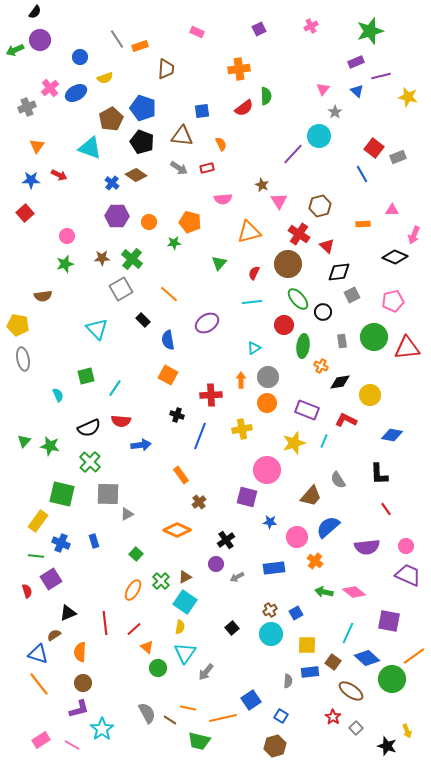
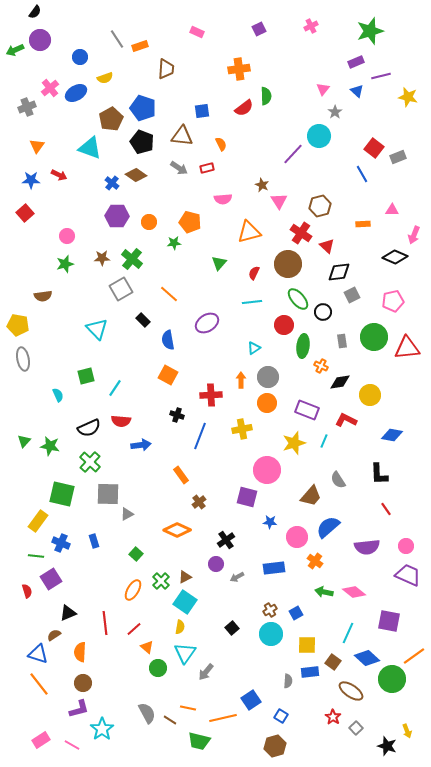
red cross at (299, 234): moved 2 px right, 1 px up
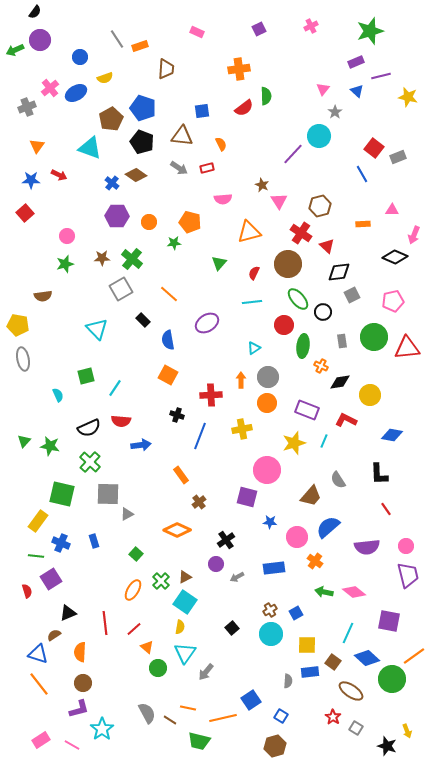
purple trapezoid at (408, 575): rotated 52 degrees clockwise
gray square at (356, 728): rotated 16 degrees counterclockwise
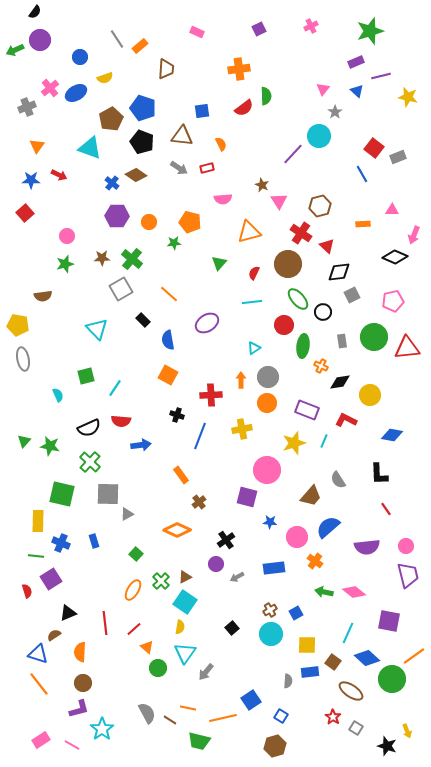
orange rectangle at (140, 46): rotated 21 degrees counterclockwise
yellow rectangle at (38, 521): rotated 35 degrees counterclockwise
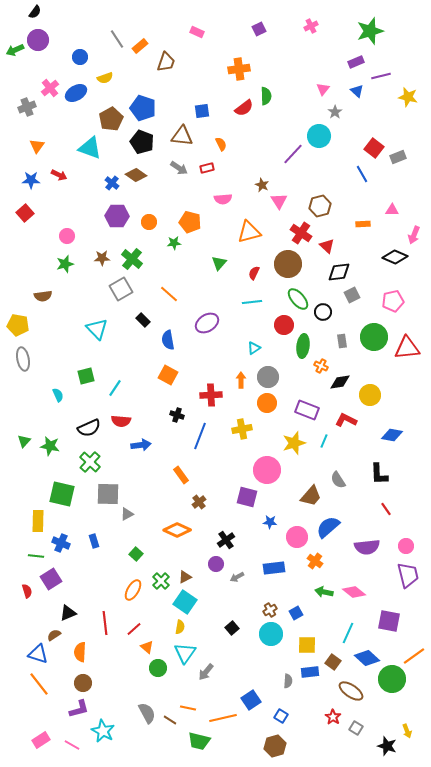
purple circle at (40, 40): moved 2 px left
brown trapezoid at (166, 69): moved 7 px up; rotated 15 degrees clockwise
cyan star at (102, 729): moved 1 px right, 2 px down; rotated 10 degrees counterclockwise
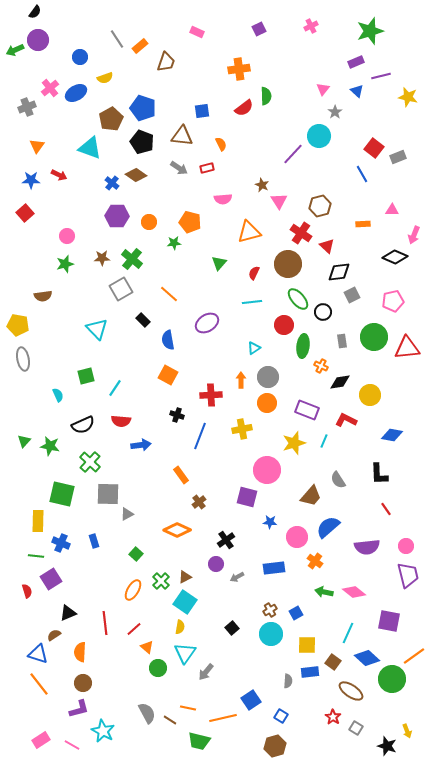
black semicircle at (89, 428): moved 6 px left, 3 px up
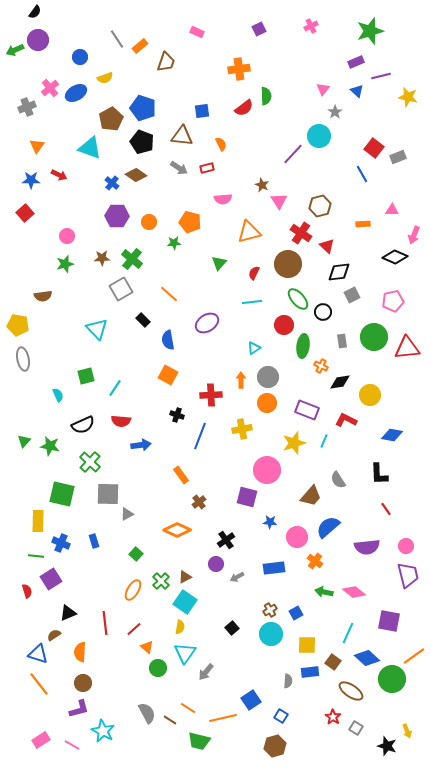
orange line at (188, 708): rotated 21 degrees clockwise
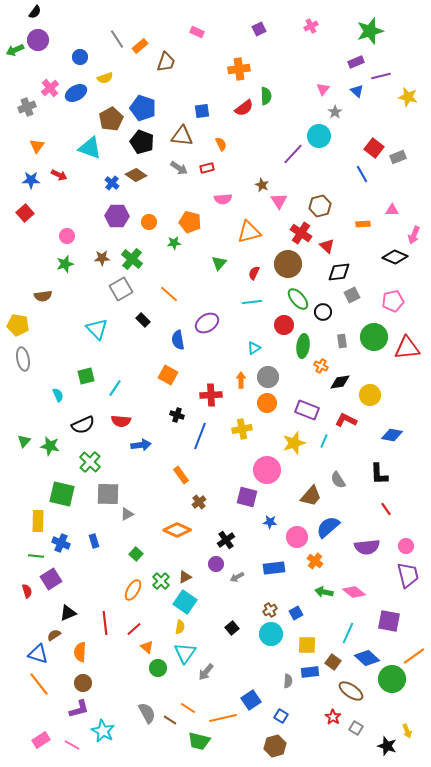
blue semicircle at (168, 340): moved 10 px right
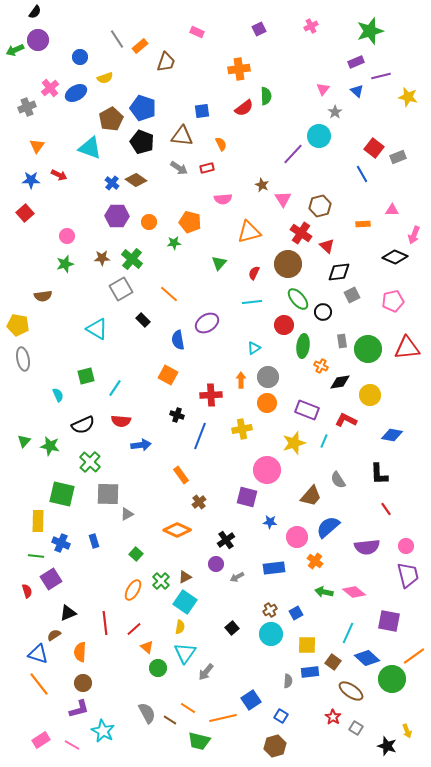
brown diamond at (136, 175): moved 5 px down
pink triangle at (279, 201): moved 4 px right, 2 px up
cyan triangle at (97, 329): rotated 15 degrees counterclockwise
green circle at (374, 337): moved 6 px left, 12 px down
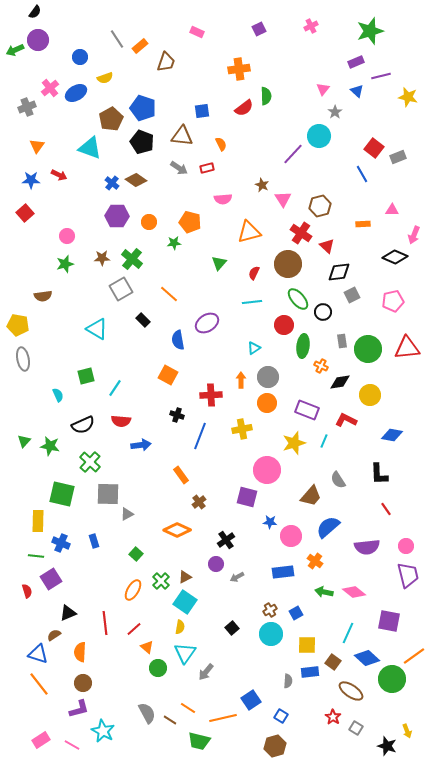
pink circle at (297, 537): moved 6 px left, 1 px up
blue rectangle at (274, 568): moved 9 px right, 4 px down
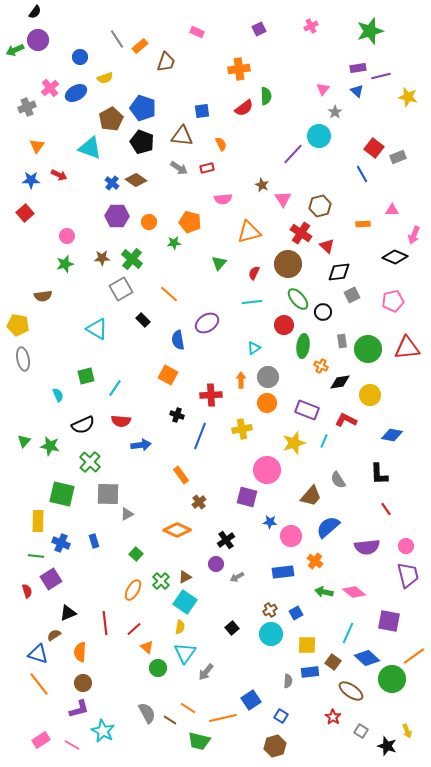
purple rectangle at (356, 62): moved 2 px right, 6 px down; rotated 14 degrees clockwise
gray square at (356, 728): moved 5 px right, 3 px down
